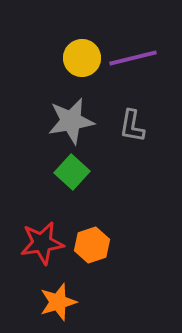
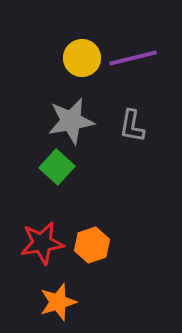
green square: moved 15 px left, 5 px up
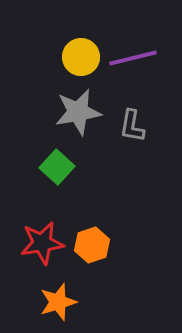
yellow circle: moved 1 px left, 1 px up
gray star: moved 7 px right, 9 px up
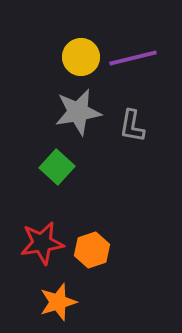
orange hexagon: moved 5 px down
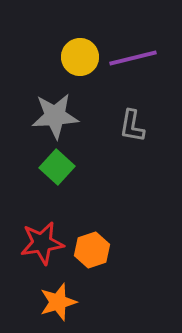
yellow circle: moved 1 px left
gray star: moved 23 px left, 4 px down; rotated 6 degrees clockwise
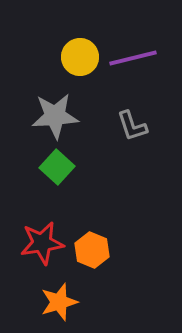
gray L-shape: rotated 28 degrees counterclockwise
orange hexagon: rotated 20 degrees counterclockwise
orange star: moved 1 px right
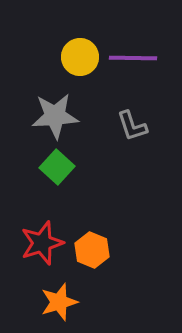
purple line: rotated 15 degrees clockwise
red star: rotated 9 degrees counterclockwise
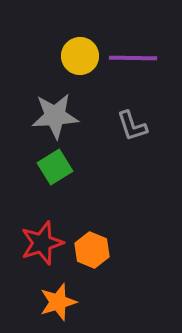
yellow circle: moved 1 px up
green square: moved 2 px left; rotated 16 degrees clockwise
orange star: moved 1 px left
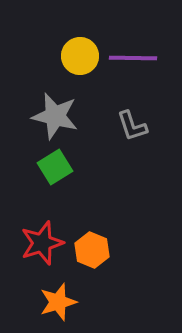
gray star: rotated 18 degrees clockwise
